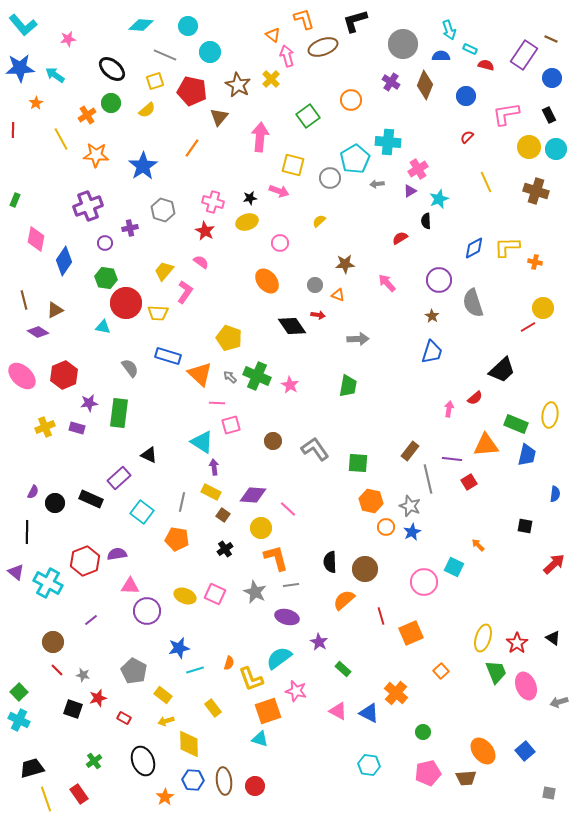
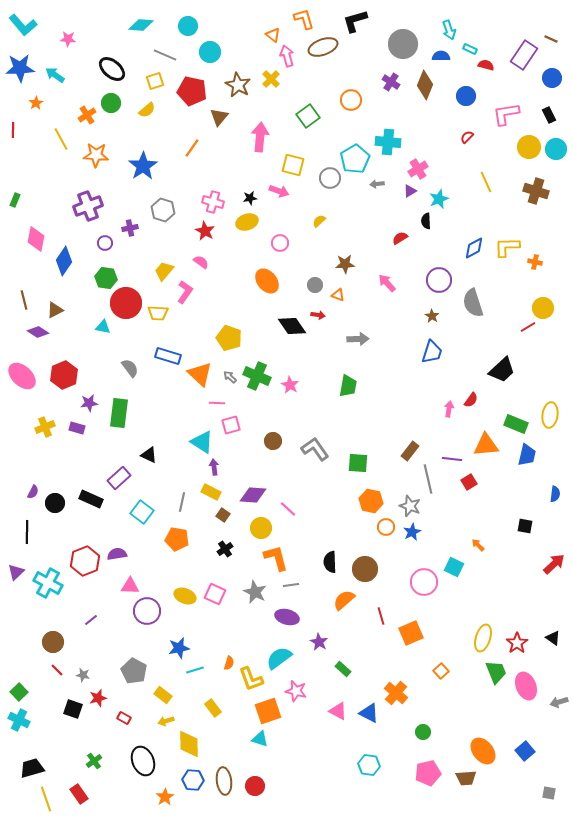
pink star at (68, 39): rotated 14 degrees clockwise
red semicircle at (475, 398): moved 4 px left, 2 px down; rotated 14 degrees counterclockwise
purple triangle at (16, 572): rotated 36 degrees clockwise
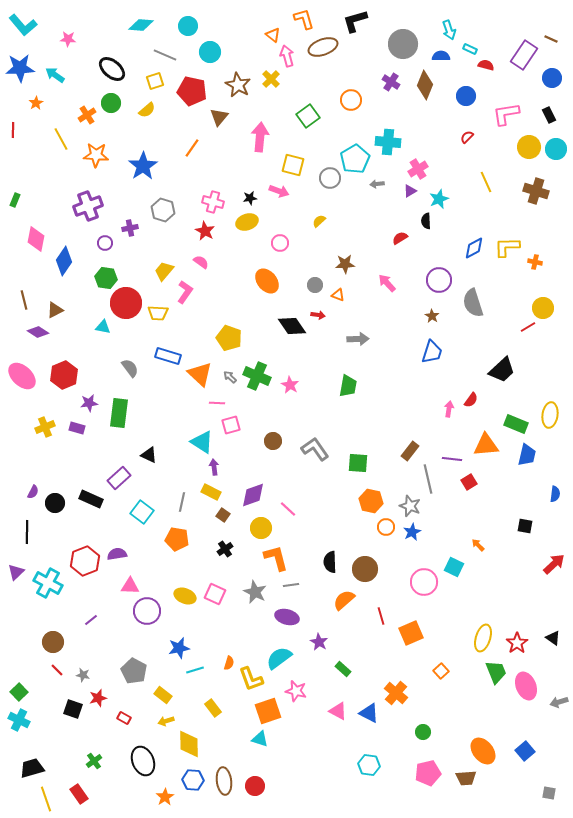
purple diamond at (253, 495): rotated 24 degrees counterclockwise
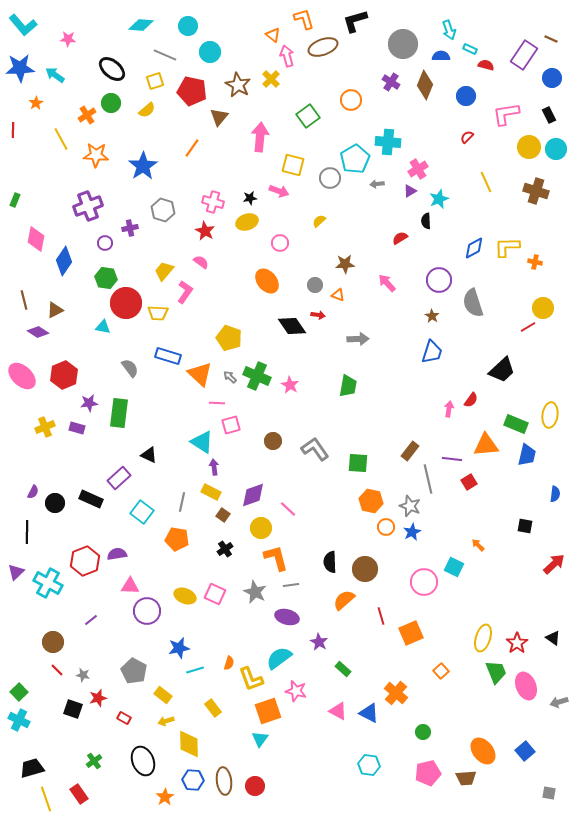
cyan triangle at (260, 739): rotated 48 degrees clockwise
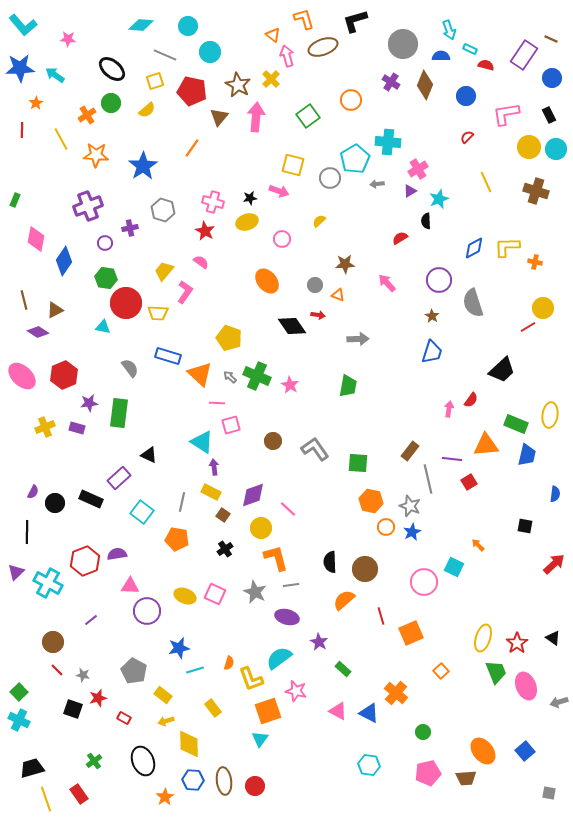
red line at (13, 130): moved 9 px right
pink arrow at (260, 137): moved 4 px left, 20 px up
pink circle at (280, 243): moved 2 px right, 4 px up
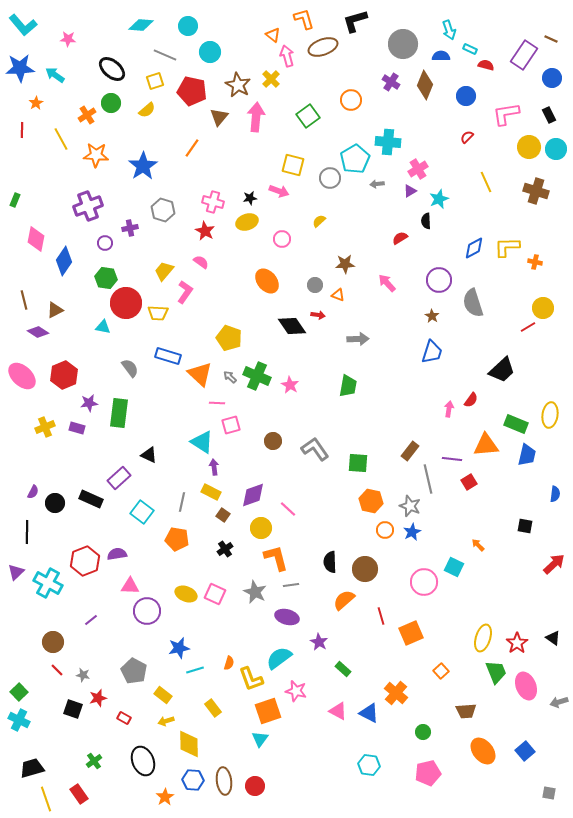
orange circle at (386, 527): moved 1 px left, 3 px down
yellow ellipse at (185, 596): moved 1 px right, 2 px up
brown trapezoid at (466, 778): moved 67 px up
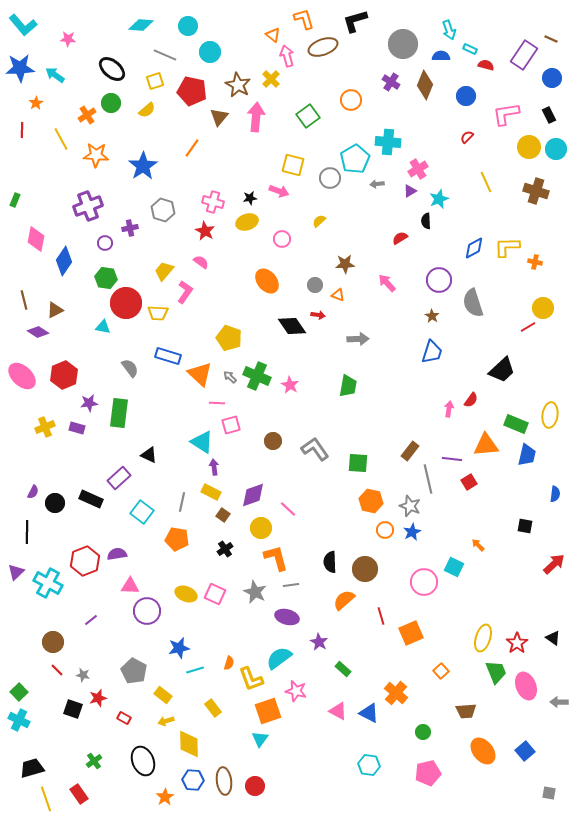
gray arrow at (559, 702): rotated 18 degrees clockwise
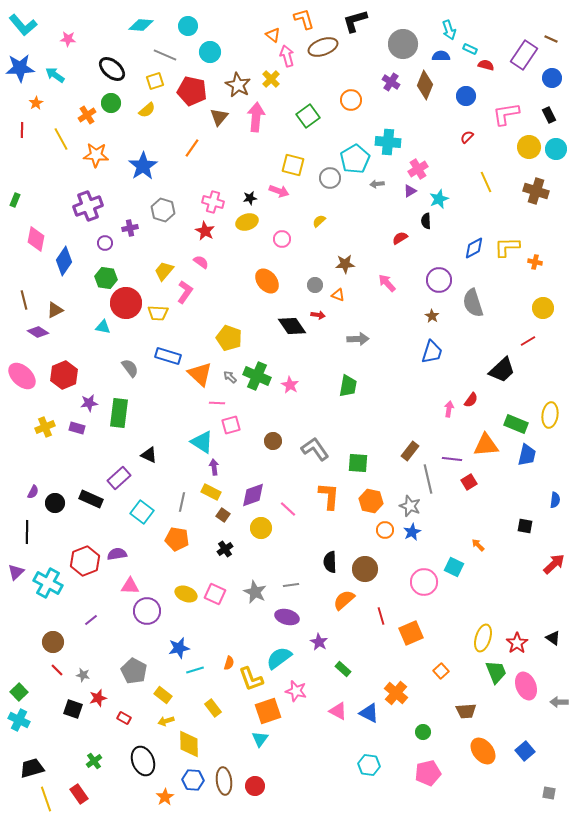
red line at (528, 327): moved 14 px down
blue semicircle at (555, 494): moved 6 px down
orange L-shape at (276, 558): moved 53 px right, 62 px up; rotated 20 degrees clockwise
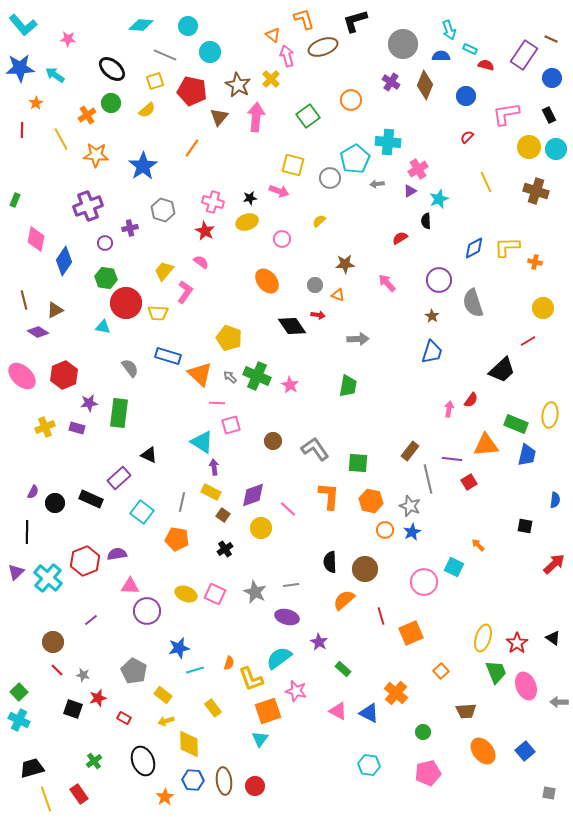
cyan cross at (48, 583): moved 5 px up; rotated 12 degrees clockwise
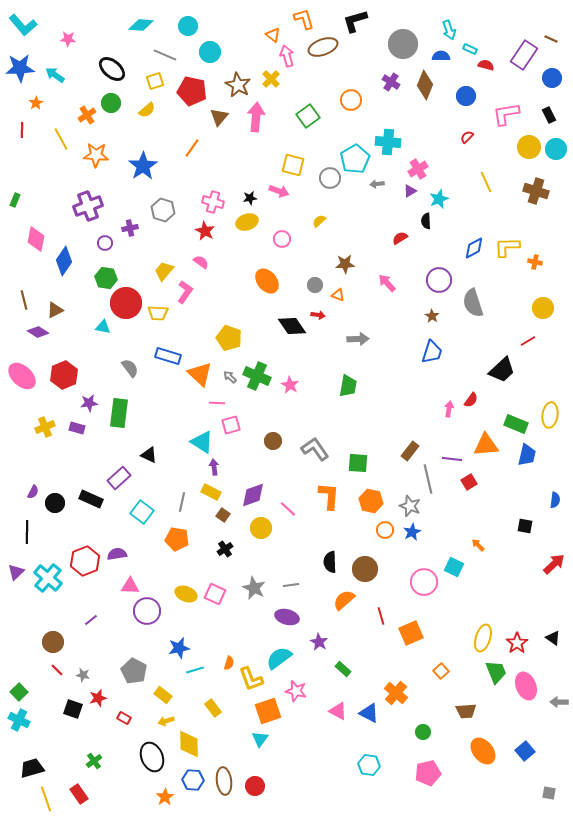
gray star at (255, 592): moved 1 px left, 4 px up
black ellipse at (143, 761): moved 9 px right, 4 px up
